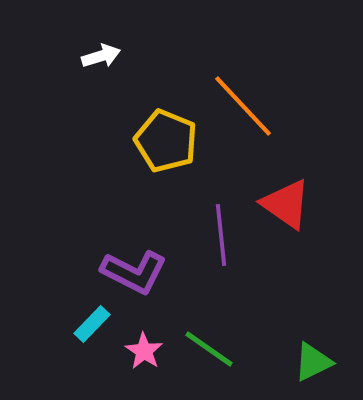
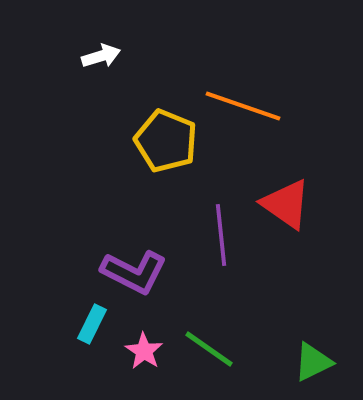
orange line: rotated 28 degrees counterclockwise
cyan rectangle: rotated 18 degrees counterclockwise
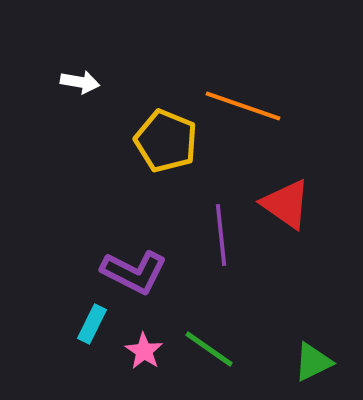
white arrow: moved 21 px left, 26 px down; rotated 27 degrees clockwise
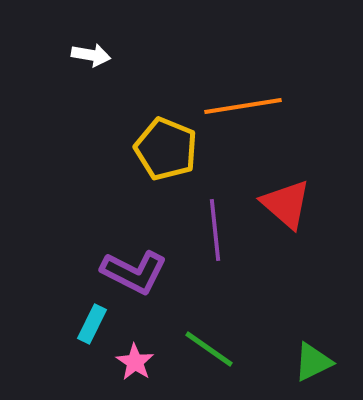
white arrow: moved 11 px right, 27 px up
orange line: rotated 28 degrees counterclockwise
yellow pentagon: moved 8 px down
red triangle: rotated 6 degrees clockwise
purple line: moved 6 px left, 5 px up
pink star: moved 9 px left, 11 px down
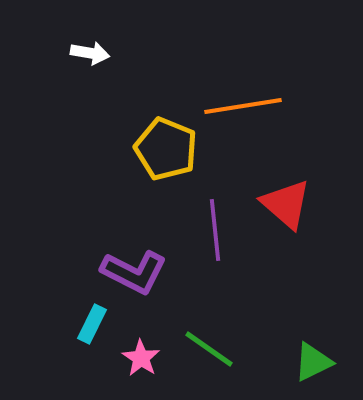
white arrow: moved 1 px left, 2 px up
pink star: moved 6 px right, 4 px up
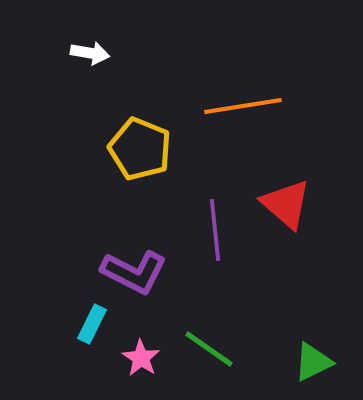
yellow pentagon: moved 26 px left
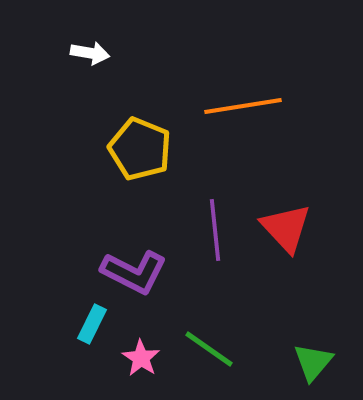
red triangle: moved 24 px down; rotated 6 degrees clockwise
green triangle: rotated 24 degrees counterclockwise
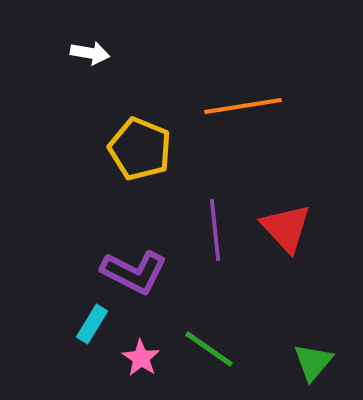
cyan rectangle: rotated 6 degrees clockwise
